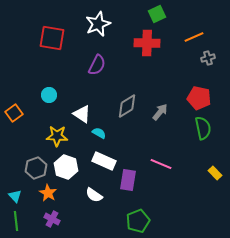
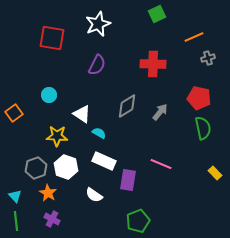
red cross: moved 6 px right, 21 px down
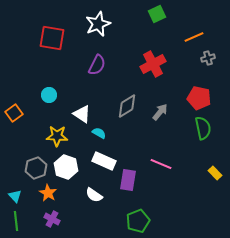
red cross: rotated 30 degrees counterclockwise
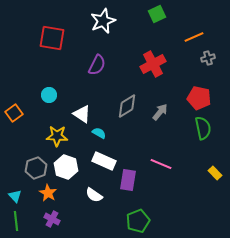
white star: moved 5 px right, 3 px up
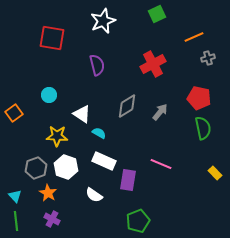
purple semicircle: rotated 40 degrees counterclockwise
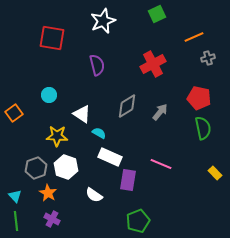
white rectangle: moved 6 px right, 4 px up
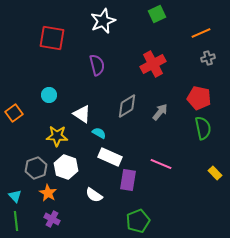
orange line: moved 7 px right, 4 px up
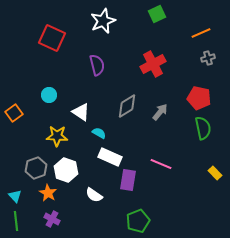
red square: rotated 16 degrees clockwise
white triangle: moved 1 px left, 2 px up
white hexagon: moved 3 px down
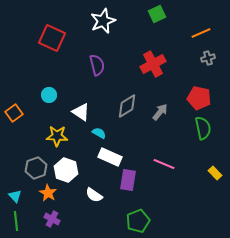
pink line: moved 3 px right
